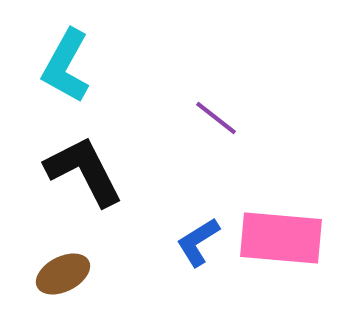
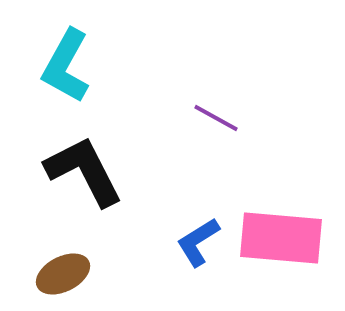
purple line: rotated 9 degrees counterclockwise
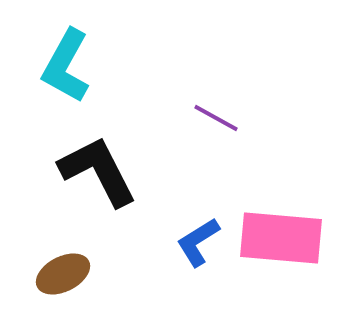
black L-shape: moved 14 px right
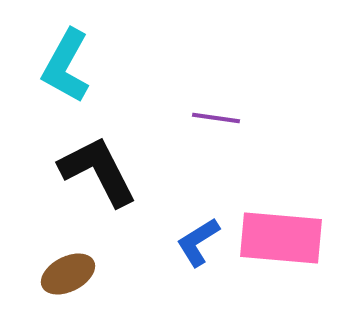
purple line: rotated 21 degrees counterclockwise
brown ellipse: moved 5 px right
